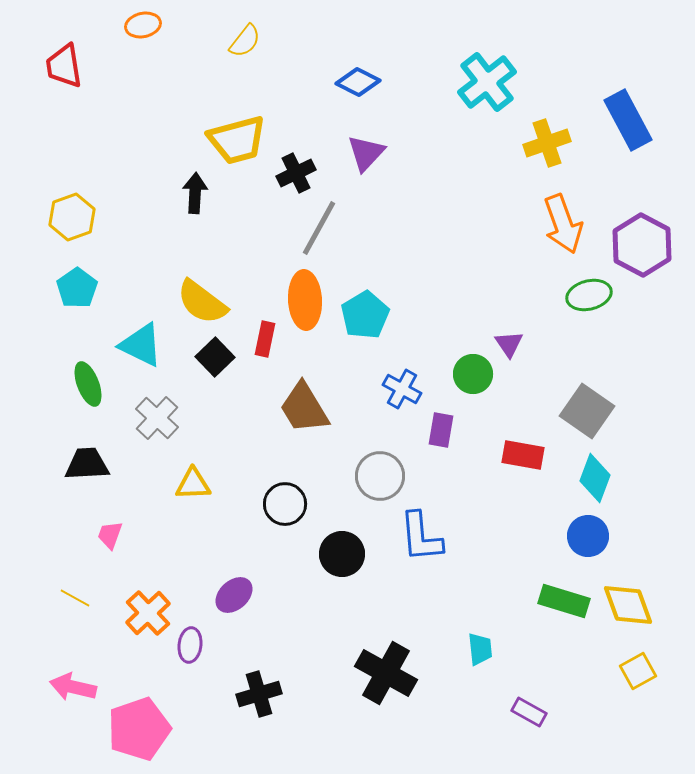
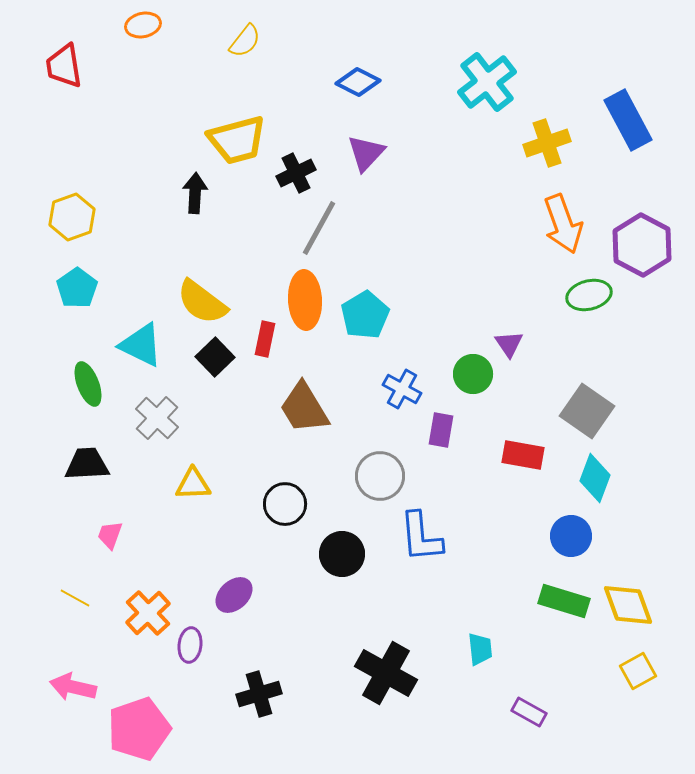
blue circle at (588, 536): moved 17 px left
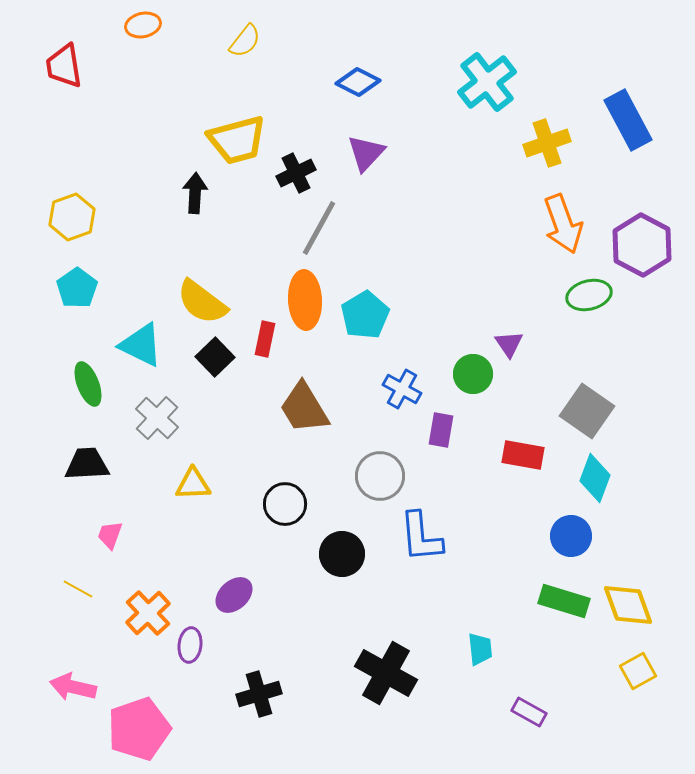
yellow line at (75, 598): moved 3 px right, 9 px up
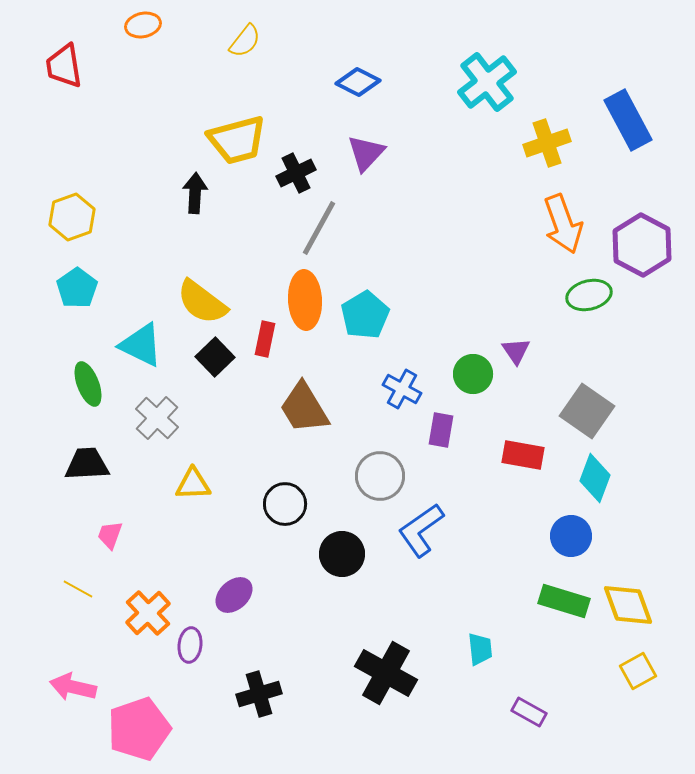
purple triangle at (509, 344): moved 7 px right, 7 px down
blue L-shape at (421, 537): moved 7 px up; rotated 60 degrees clockwise
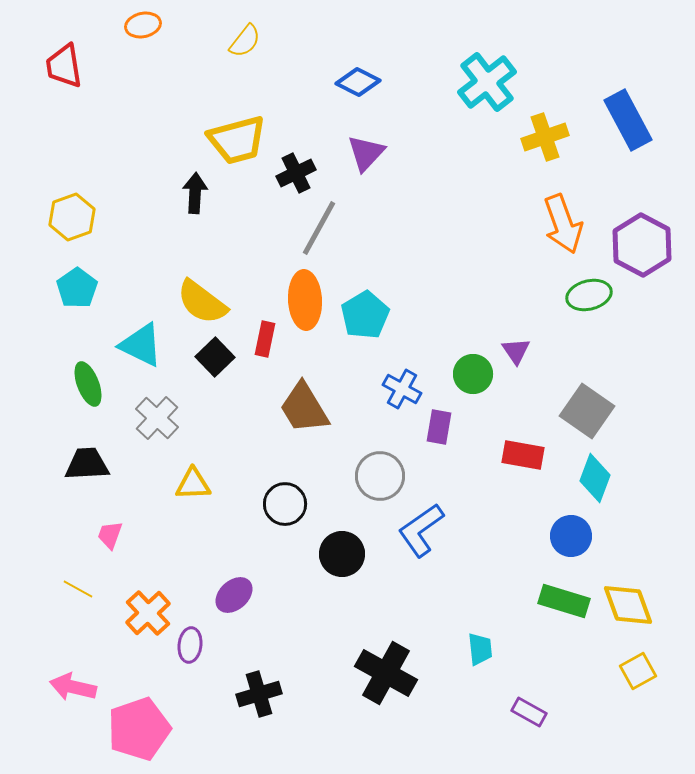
yellow cross at (547, 143): moved 2 px left, 6 px up
purple rectangle at (441, 430): moved 2 px left, 3 px up
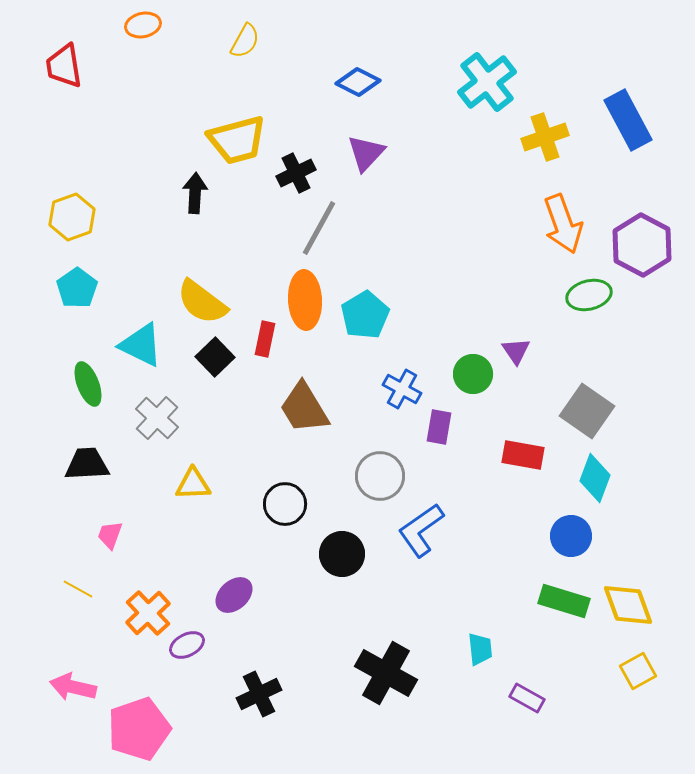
yellow semicircle at (245, 41): rotated 9 degrees counterclockwise
purple ellipse at (190, 645): moved 3 px left; rotated 56 degrees clockwise
black cross at (259, 694): rotated 9 degrees counterclockwise
purple rectangle at (529, 712): moved 2 px left, 14 px up
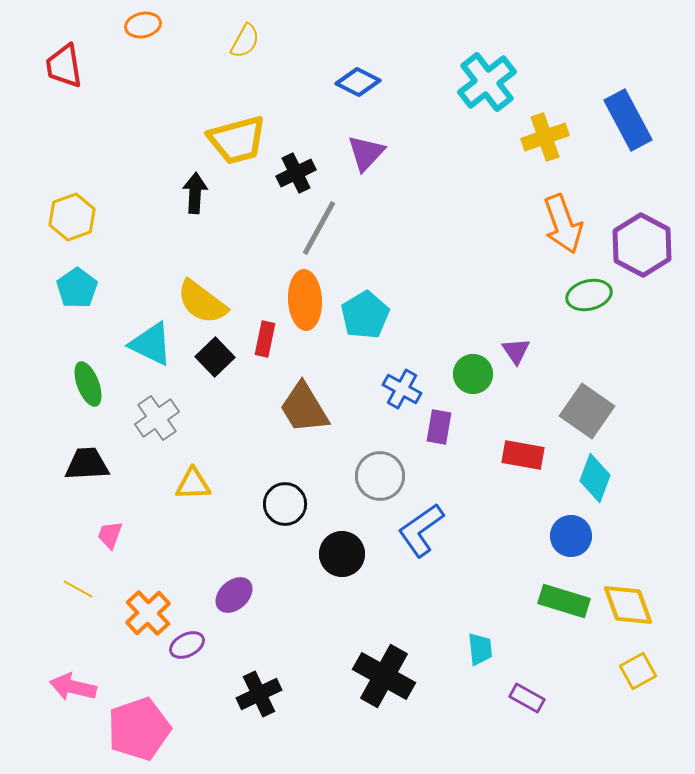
cyan triangle at (141, 345): moved 10 px right, 1 px up
gray cross at (157, 418): rotated 12 degrees clockwise
black cross at (386, 673): moved 2 px left, 3 px down
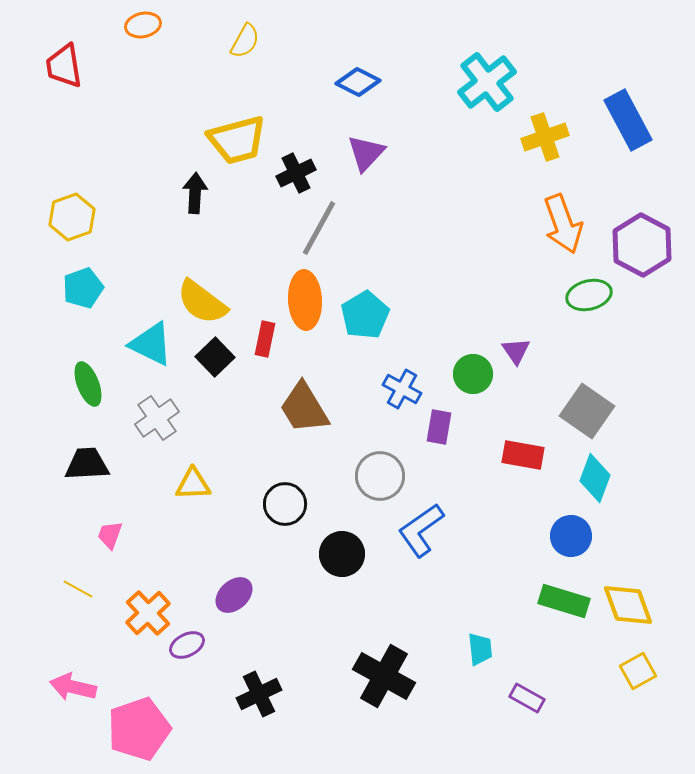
cyan pentagon at (77, 288): moved 6 px right; rotated 15 degrees clockwise
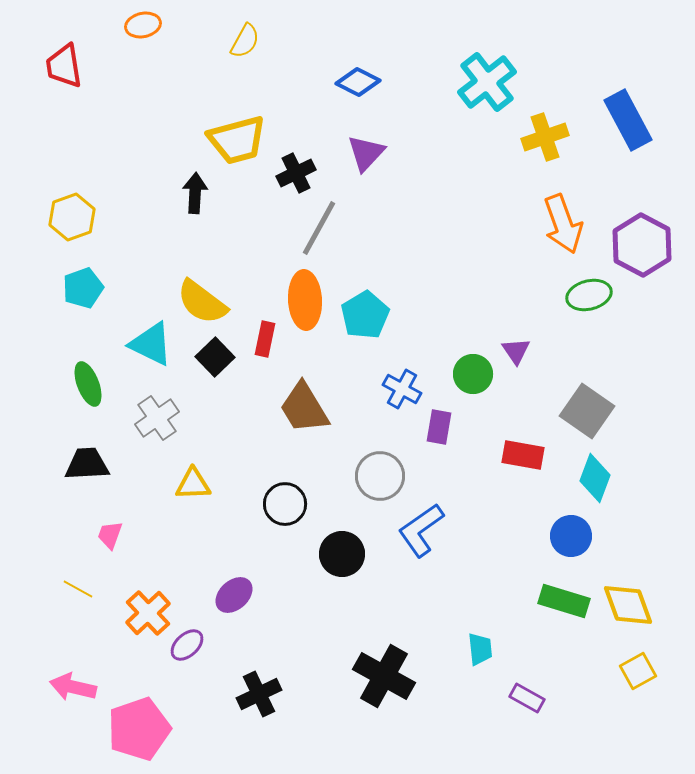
purple ellipse at (187, 645): rotated 16 degrees counterclockwise
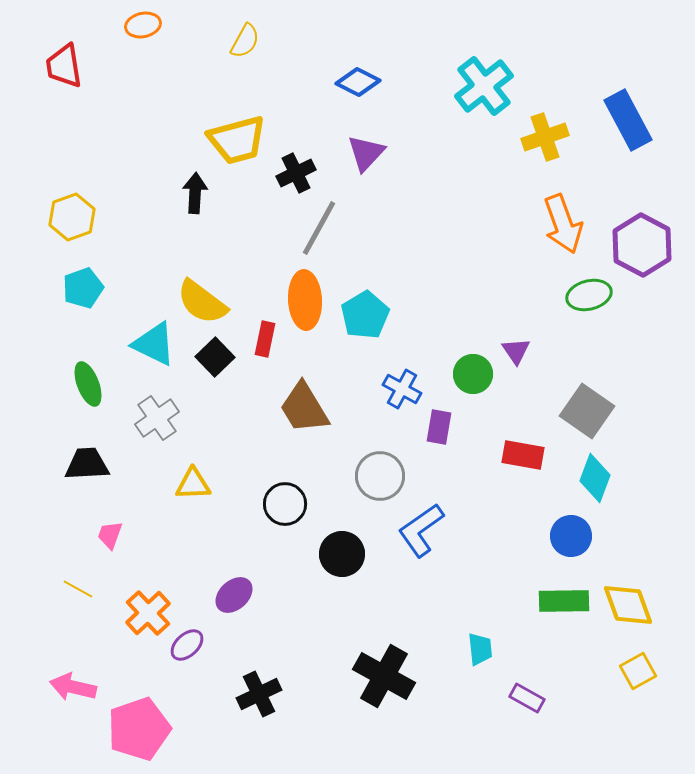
cyan cross at (487, 82): moved 3 px left, 4 px down
cyan triangle at (151, 344): moved 3 px right
green rectangle at (564, 601): rotated 18 degrees counterclockwise
